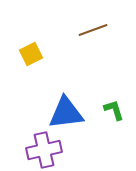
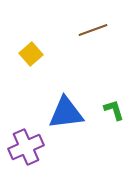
yellow square: rotated 15 degrees counterclockwise
purple cross: moved 18 px left, 3 px up; rotated 12 degrees counterclockwise
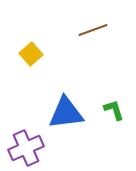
purple cross: moved 1 px down
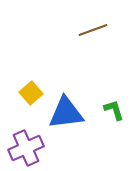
yellow square: moved 39 px down
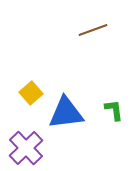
green L-shape: rotated 10 degrees clockwise
purple cross: rotated 20 degrees counterclockwise
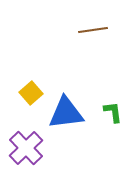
brown line: rotated 12 degrees clockwise
green L-shape: moved 1 px left, 2 px down
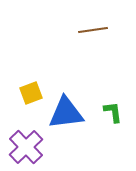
yellow square: rotated 20 degrees clockwise
purple cross: moved 1 px up
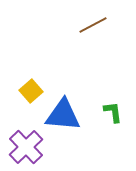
brown line: moved 5 px up; rotated 20 degrees counterclockwise
yellow square: moved 2 px up; rotated 20 degrees counterclockwise
blue triangle: moved 3 px left, 2 px down; rotated 12 degrees clockwise
